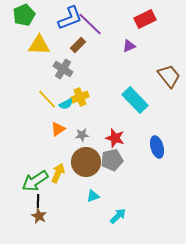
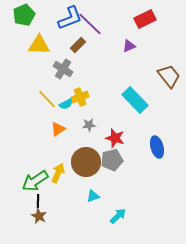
gray star: moved 7 px right, 10 px up
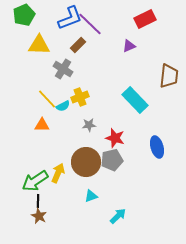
brown trapezoid: rotated 45 degrees clockwise
cyan semicircle: moved 3 px left, 2 px down
orange triangle: moved 16 px left, 4 px up; rotated 35 degrees clockwise
cyan triangle: moved 2 px left
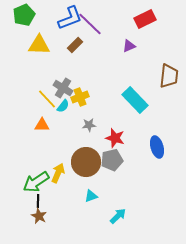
brown rectangle: moved 3 px left
gray cross: moved 19 px down
cyan semicircle: rotated 24 degrees counterclockwise
green arrow: moved 1 px right, 1 px down
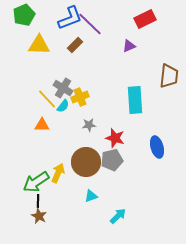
cyan rectangle: rotated 40 degrees clockwise
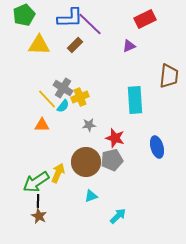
blue L-shape: rotated 20 degrees clockwise
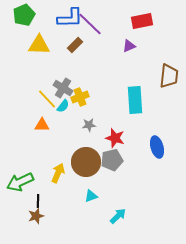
red rectangle: moved 3 px left, 2 px down; rotated 15 degrees clockwise
green arrow: moved 16 px left; rotated 8 degrees clockwise
brown star: moved 3 px left; rotated 28 degrees clockwise
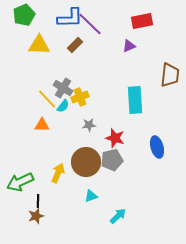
brown trapezoid: moved 1 px right, 1 px up
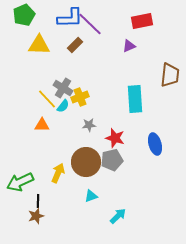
cyan rectangle: moved 1 px up
blue ellipse: moved 2 px left, 3 px up
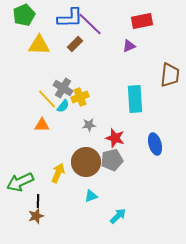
brown rectangle: moved 1 px up
